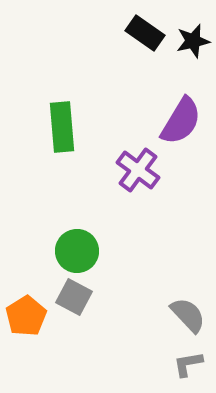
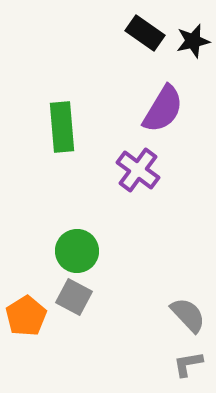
purple semicircle: moved 18 px left, 12 px up
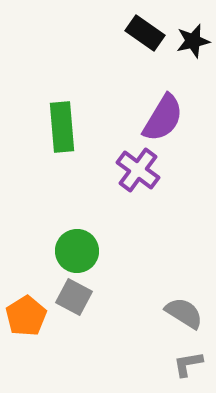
purple semicircle: moved 9 px down
gray semicircle: moved 4 px left, 2 px up; rotated 15 degrees counterclockwise
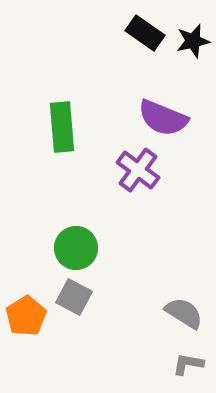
purple semicircle: rotated 81 degrees clockwise
green circle: moved 1 px left, 3 px up
gray L-shape: rotated 20 degrees clockwise
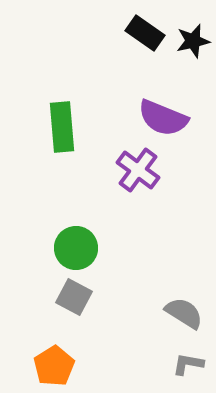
orange pentagon: moved 28 px right, 50 px down
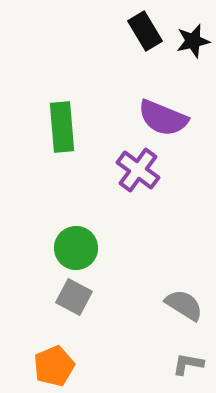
black rectangle: moved 2 px up; rotated 24 degrees clockwise
gray semicircle: moved 8 px up
orange pentagon: rotated 9 degrees clockwise
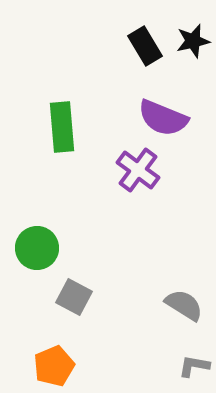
black rectangle: moved 15 px down
green circle: moved 39 px left
gray L-shape: moved 6 px right, 2 px down
